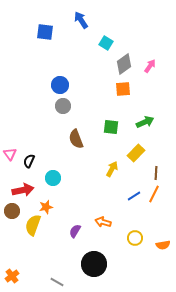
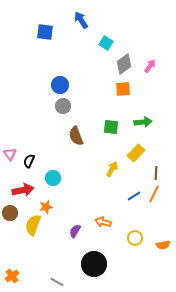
green arrow: moved 2 px left; rotated 18 degrees clockwise
brown semicircle: moved 3 px up
brown circle: moved 2 px left, 2 px down
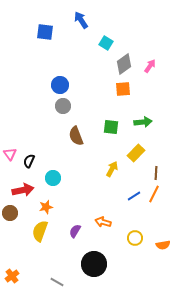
yellow semicircle: moved 7 px right, 6 px down
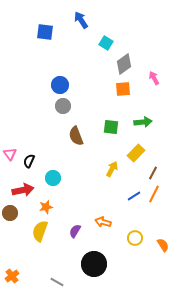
pink arrow: moved 4 px right, 12 px down; rotated 64 degrees counterclockwise
brown line: moved 3 px left; rotated 24 degrees clockwise
orange semicircle: rotated 112 degrees counterclockwise
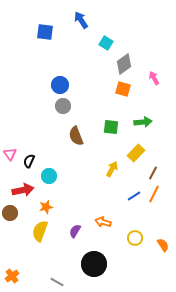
orange square: rotated 21 degrees clockwise
cyan circle: moved 4 px left, 2 px up
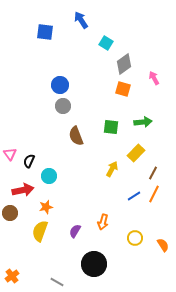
orange arrow: rotated 91 degrees counterclockwise
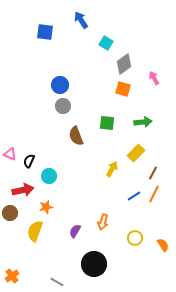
green square: moved 4 px left, 4 px up
pink triangle: rotated 32 degrees counterclockwise
yellow semicircle: moved 5 px left
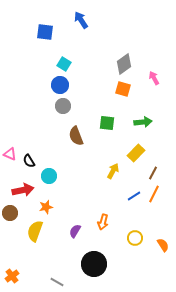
cyan square: moved 42 px left, 21 px down
black semicircle: rotated 56 degrees counterclockwise
yellow arrow: moved 1 px right, 2 px down
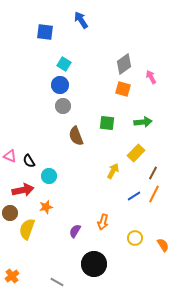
pink arrow: moved 3 px left, 1 px up
pink triangle: moved 2 px down
yellow semicircle: moved 8 px left, 2 px up
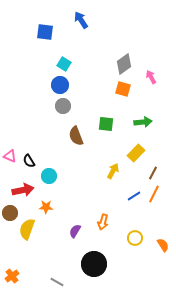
green square: moved 1 px left, 1 px down
orange star: rotated 16 degrees clockwise
